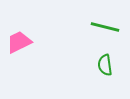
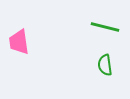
pink trapezoid: rotated 72 degrees counterclockwise
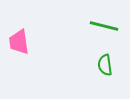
green line: moved 1 px left, 1 px up
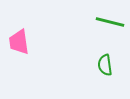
green line: moved 6 px right, 4 px up
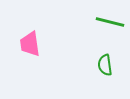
pink trapezoid: moved 11 px right, 2 px down
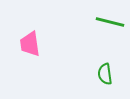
green semicircle: moved 9 px down
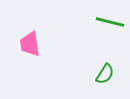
green semicircle: rotated 140 degrees counterclockwise
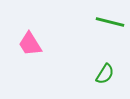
pink trapezoid: rotated 24 degrees counterclockwise
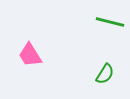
pink trapezoid: moved 11 px down
